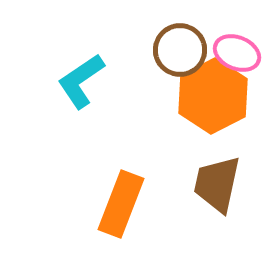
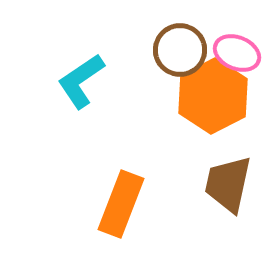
brown trapezoid: moved 11 px right
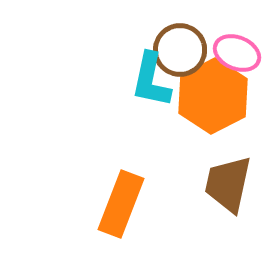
cyan L-shape: moved 70 px right, 1 px up; rotated 44 degrees counterclockwise
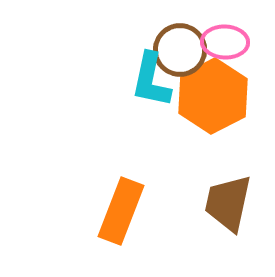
pink ellipse: moved 12 px left, 11 px up; rotated 21 degrees counterclockwise
brown trapezoid: moved 19 px down
orange rectangle: moved 7 px down
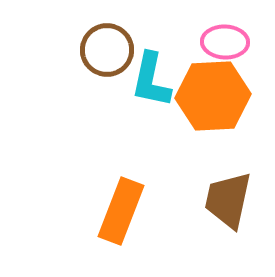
brown circle: moved 73 px left
orange hexagon: rotated 24 degrees clockwise
brown trapezoid: moved 3 px up
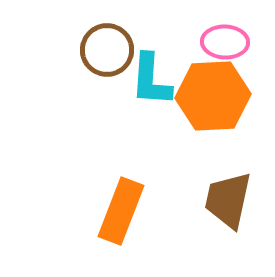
cyan L-shape: rotated 8 degrees counterclockwise
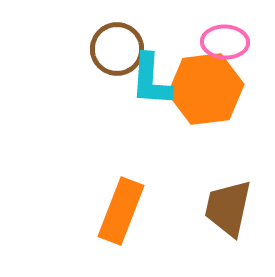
brown circle: moved 10 px right, 1 px up
orange hexagon: moved 7 px left, 7 px up; rotated 4 degrees counterclockwise
brown trapezoid: moved 8 px down
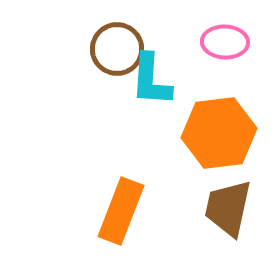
orange hexagon: moved 13 px right, 44 px down
